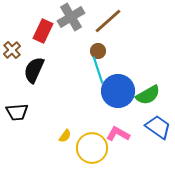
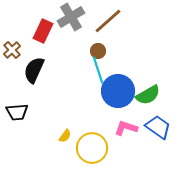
pink L-shape: moved 8 px right, 6 px up; rotated 10 degrees counterclockwise
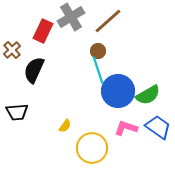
yellow semicircle: moved 10 px up
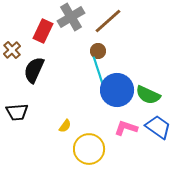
blue circle: moved 1 px left, 1 px up
green semicircle: rotated 55 degrees clockwise
yellow circle: moved 3 px left, 1 px down
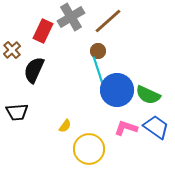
blue trapezoid: moved 2 px left
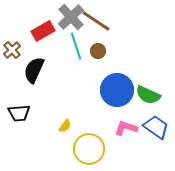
gray cross: rotated 12 degrees counterclockwise
brown line: moved 12 px left; rotated 76 degrees clockwise
red rectangle: rotated 35 degrees clockwise
cyan line: moved 22 px left, 24 px up
black trapezoid: moved 2 px right, 1 px down
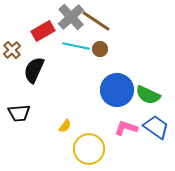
cyan line: rotated 60 degrees counterclockwise
brown circle: moved 2 px right, 2 px up
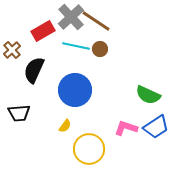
blue circle: moved 42 px left
blue trapezoid: rotated 112 degrees clockwise
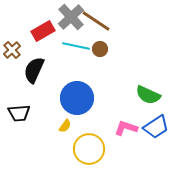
blue circle: moved 2 px right, 8 px down
